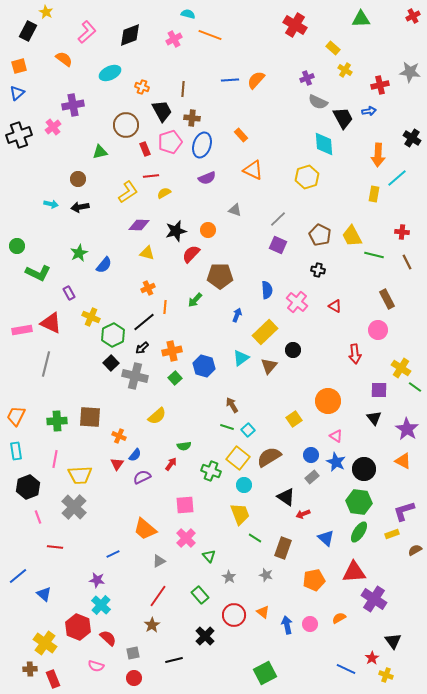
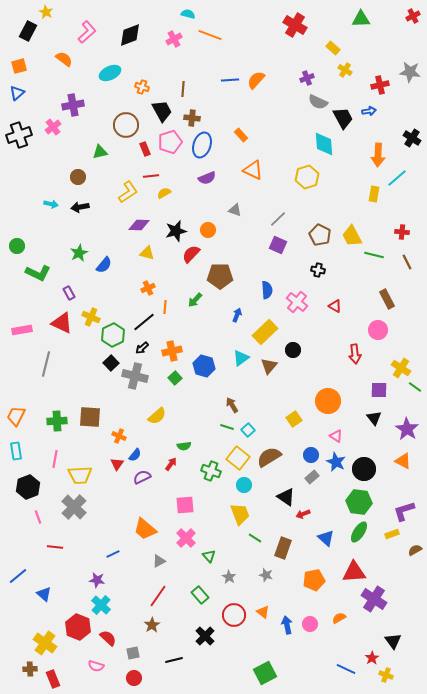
brown circle at (78, 179): moved 2 px up
red triangle at (51, 323): moved 11 px right
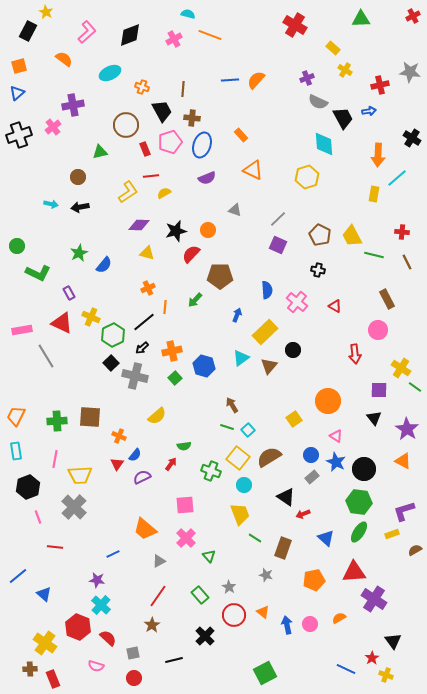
gray line at (46, 364): moved 8 px up; rotated 45 degrees counterclockwise
gray star at (229, 577): moved 10 px down
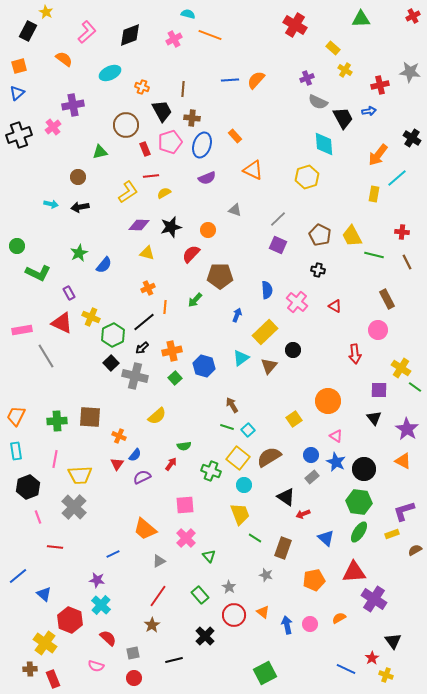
orange rectangle at (241, 135): moved 6 px left, 1 px down
orange arrow at (378, 155): rotated 35 degrees clockwise
black star at (176, 231): moved 5 px left, 4 px up
red hexagon at (78, 627): moved 8 px left, 7 px up
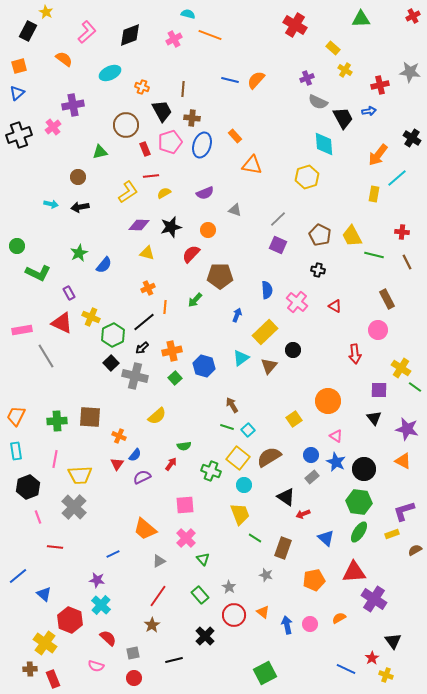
blue line at (230, 80): rotated 18 degrees clockwise
orange triangle at (253, 170): moved 1 px left, 5 px up; rotated 15 degrees counterclockwise
purple semicircle at (207, 178): moved 2 px left, 15 px down
purple star at (407, 429): rotated 20 degrees counterclockwise
green triangle at (209, 556): moved 6 px left, 3 px down
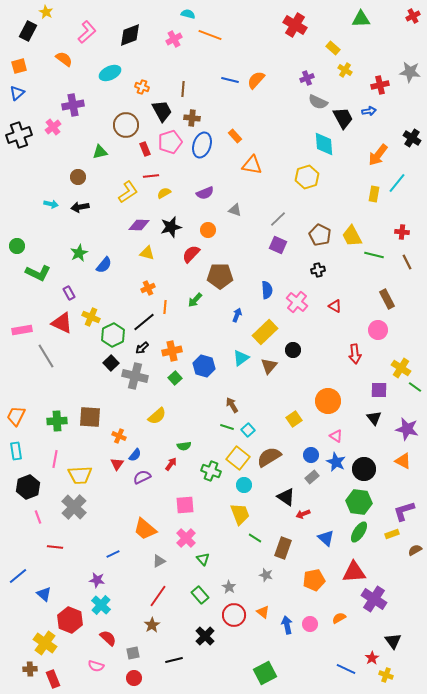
cyan line at (397, 178): moved 5 px down; rotated 10 degrees counterclockwise
black cross at (318, 270): rotated 24 degrees counterclockwise
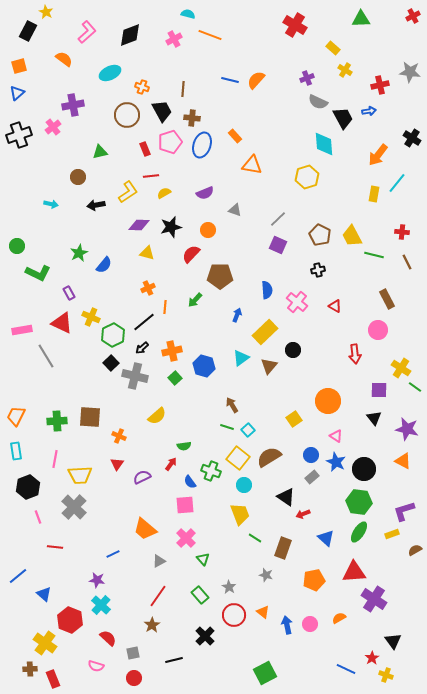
brown circle at (126, 125): moved 1 px right, 10 px up
black arrow at (80, 207): moved 16 px right, 2 px up
blue semicircle at (135, 455): moved 55 px right, 27 px down; rotated 104 degrees clockwise
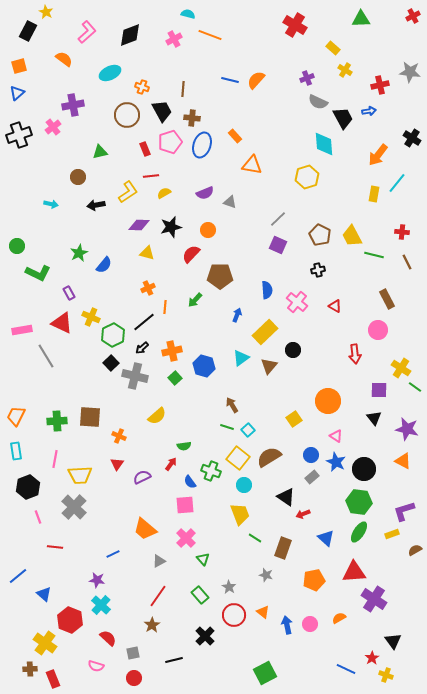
gray triangle at (235, 210): moved 5 px left, 8 px up
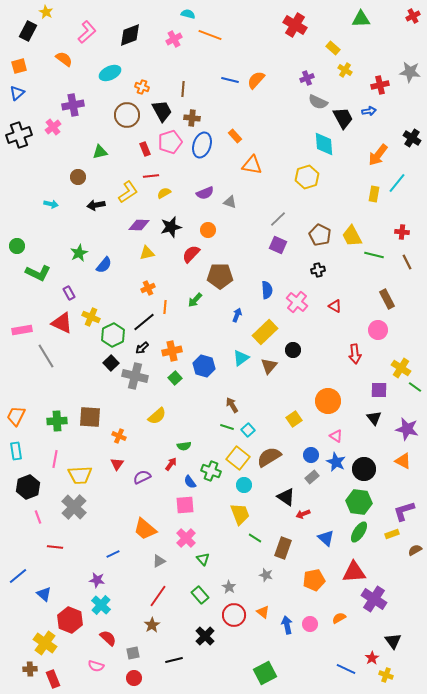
yellow triangle at (147, 253): rotated 28 degrees counterclockwise
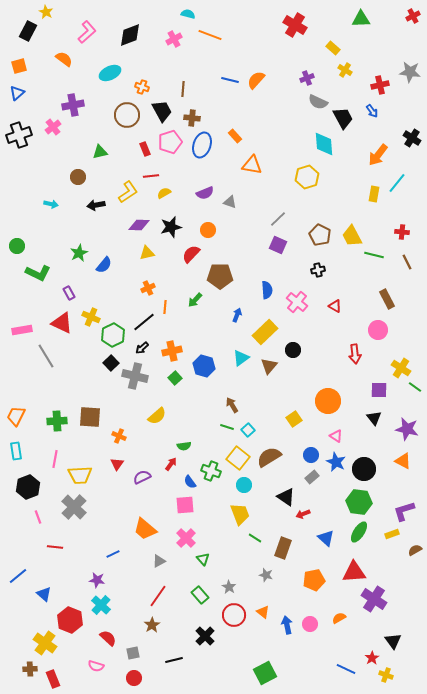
blue arrow at (369, 111): moved 3 px right; rotated 64 degrees clockwise
